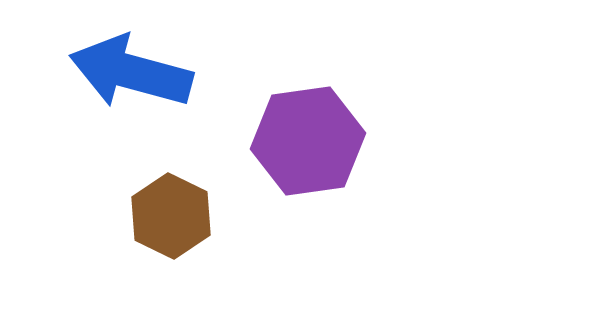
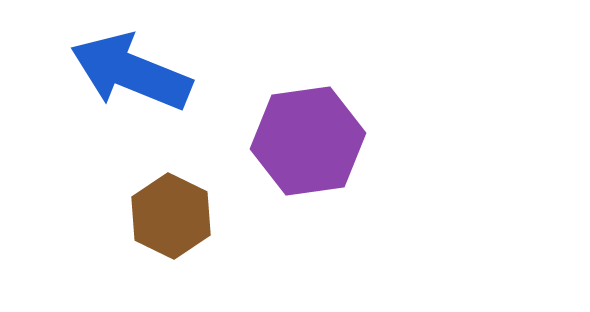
blue arrow: rotated 7 degrees clockwise
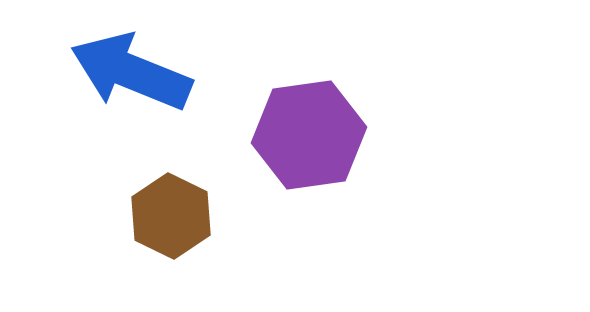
purple hexagon: moved 1 px right, 6 px up
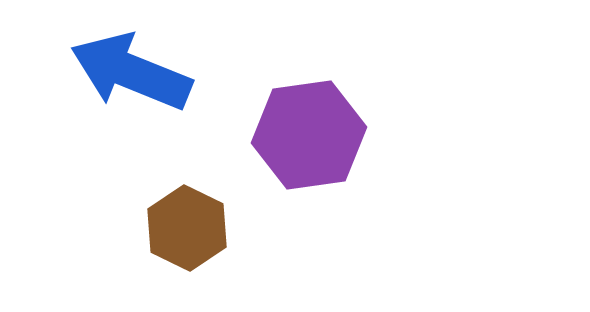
brown hexagon: moved 16 px right, 12 px down
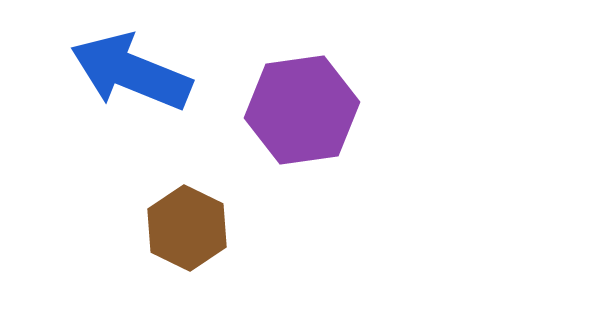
purple hexagon: moved 7 px left, 25 px up
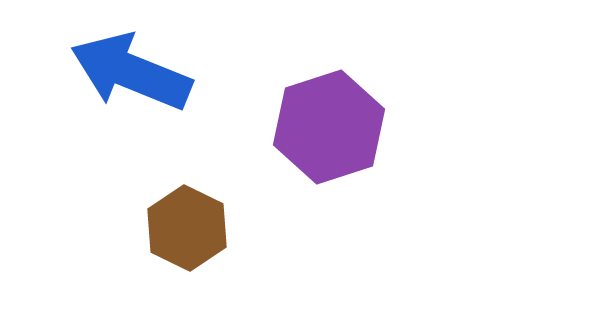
purple hexagon: moved 27 px right, 17 px down; rotated 10 degrees counterclockwise
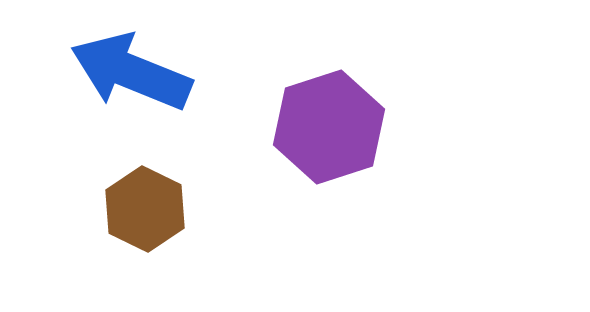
brown hexagon: moved 42 px left, 19 px up
